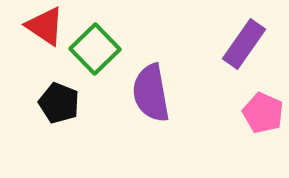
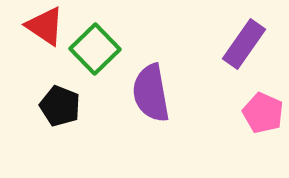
black pentagon: moved 1 px right, 3 px down
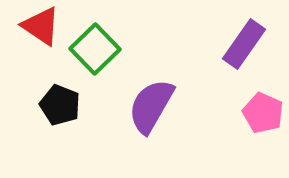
red triangle: moved 4 px left
purple semicircle: moved 13 px down; rotated 40 degrees clockwise
black pentagon: moved 1 px up
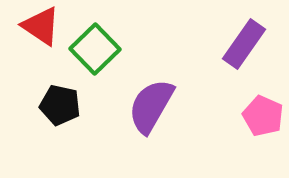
black pentagon: rotated 9 degrees counterclockwise
pink pentagon: moved 3 px down
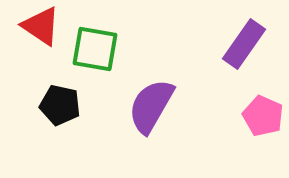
green square: rotated 36 degrees counterclockwise
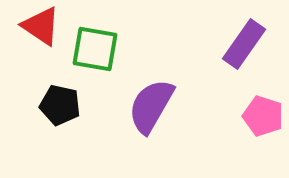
pink pentagon: rotated 6 degrees counterclockwise
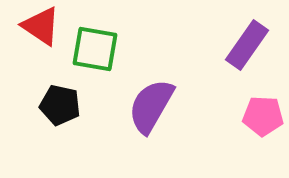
purple rectangle: moved 3 px right, 1 px down
pink pentagon: rotated 15 degrees counterclockwise
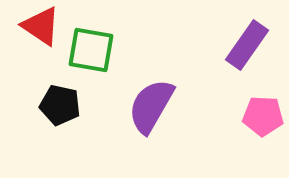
green square: moved 4 px left, 1 px down
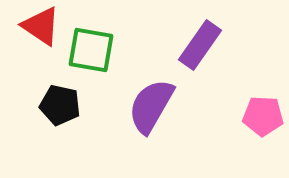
purple rectangle: moved 47 px left
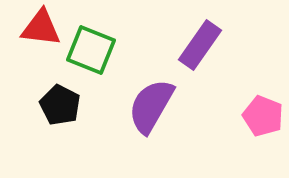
red triangle: moved 2 px down; rotated 27 degrees counterclockwise
green square: rotated 12 degrees clockwise
black pentagon: rotated 15 degrees clockwise
pink pentagon: rotated 18 degrees clockwise
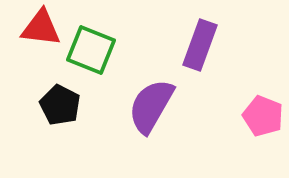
purple rectangle: rotated 15 degrees counterclockwise
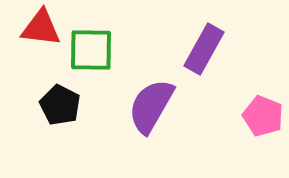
purple rectangle: moved 4 px right, 4 px down; rotated 9 degrees clockwise
green square: rotated 21 degrees counterclockwise
